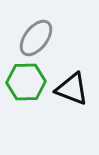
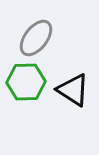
black triangle: moved 1 px right, 1 px down; rotated 12 degrees clockwise
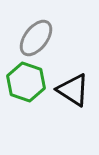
green hexagon: rotated 21 degrees clockwise
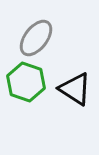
black triangle: moved 2 px right, 1 px up
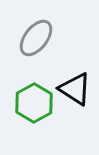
green hexagon: moved 8 px right, 21 px down; rotated 12 degrees clockwise
